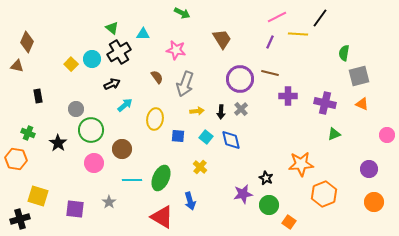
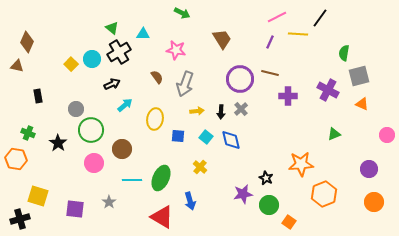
purple cross at (325, 103): moved 3 px right, 13 px up; rotated 15 degrees clockwise
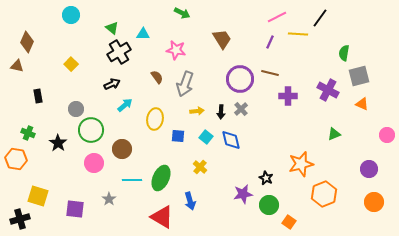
cyan circle at (92, 59): moved 21 px left, 44 px up
orange star at (301, 164): rotated 10 degrees counterclockwise
gray star at (109, 202): moved 3 px up
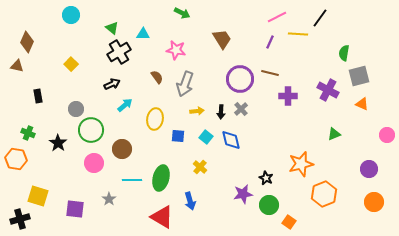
green ellipse at (161, 178): rotated 10 degrees counterclockwise
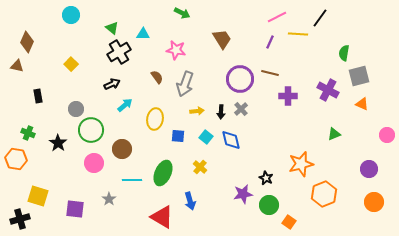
green ellipse at (161, 178): moved 2 px right, 5 px up; rotated 10 degrees clockwise
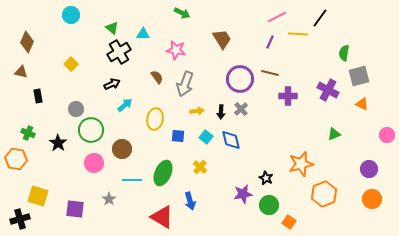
brown triangle at (17, 66): moved 4 px right, 6 px down
orange circle at (374, 202): moved 2 px left, 3 px up
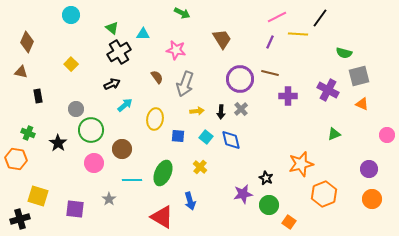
green semicircle at (344, 53): rotated 84 degrees counterclockwise
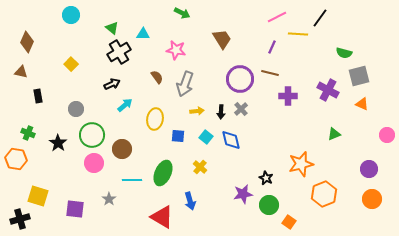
purple line at (270, 42): moved 2 px right, 5 px down
green circle at (91, 130): moved 1 px right, 5 px down
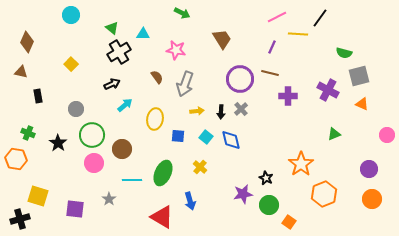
orange star at (301, 164): rotated 20 degrees counterclockwise
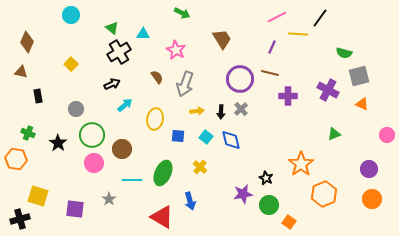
pink star at (176, 50): rotated 18 degrees clockwise
